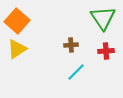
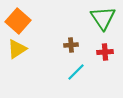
orange square: moved 1 px right
red cross: moved 1 px left, 1 px down
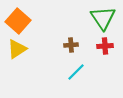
red cross: moved 6 px up
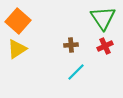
red cross: rotated 21 degrees counterclockwise
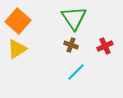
green triangle: moved 29 px left
brown cross: rotated 24 degrees clockwise
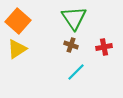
red cross: moved 1 px left, 1 px down; rotated 14 degrees clockwise
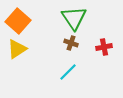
brown cross: moved 2 px up
cyan line: moved 8 px left
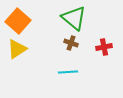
green triangle: rotated 16 degrees counterclockwise
cyan line: rotated 42 degrees clockwise
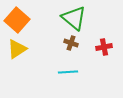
orange square: moved 1 px left, 1 px up
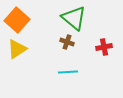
brown cross: moved 4 px left, 1 px up
